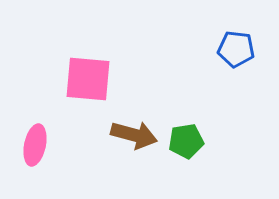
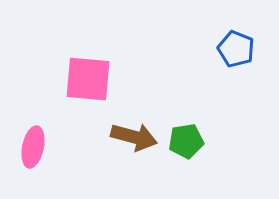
blue pentagon: rotated 15 degrees clockwise
brown arrow: moved 2 px down
pink ellipse: moved 2 px left, 2 px down
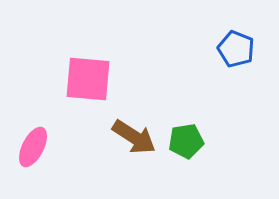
brown arrow: rotated 18 degrees clockwise
pink ellipse: rotated 15 degrees clockwise
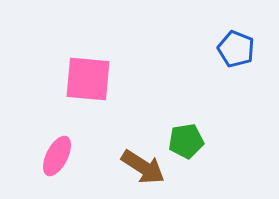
brown arrow: moved 9 px right, 30 px down
pink ellipse: moved 24 px right, 9 px down
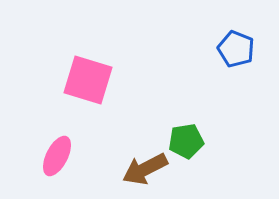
pink square: moved 1 px down; rotated 12 degrees clockwise
brown arrow: moved 2 px right, 2 px down; rotated 120 degrees clockwise
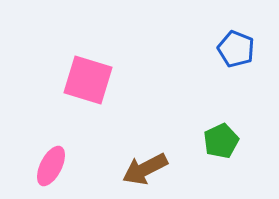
green pentagon: moved 35 px right; rotated 16 degrees counterclockwise
pink ellipse: moved 6 px left, 10 px down
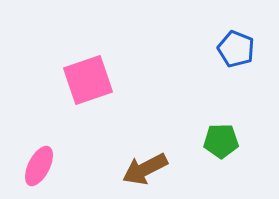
pink square: rotated 36 degrees counterclockwise
green pentagon: rotated 24 degrees clockwise
pink ellipse: moved 12 px left
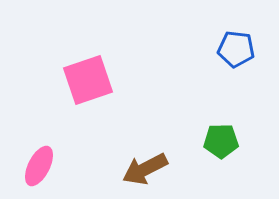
blue pentagon: rotated 15 degrees counterclockwise
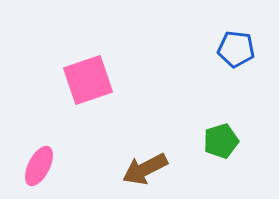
green pentagon: rotated 16 degrees counterclockwise
